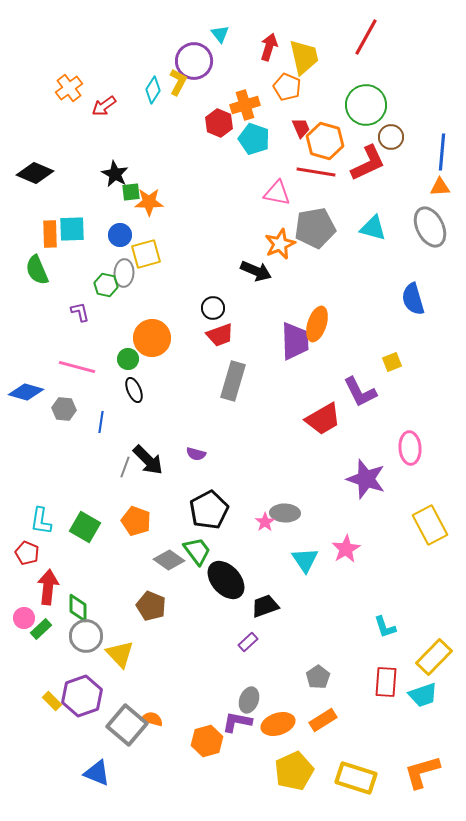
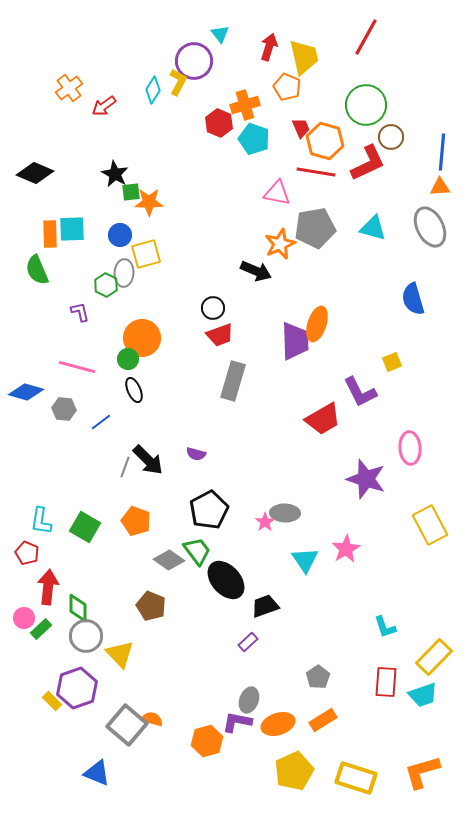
green hexagon at (106, 285): rotated 15 degrees clockwise
orange circle at (152, 338): moved 10 px left
blue line at (101, 422): rotated 45 degrees clockwise
purple hexagon at (82, 696): moved 5 px left, 8 px up
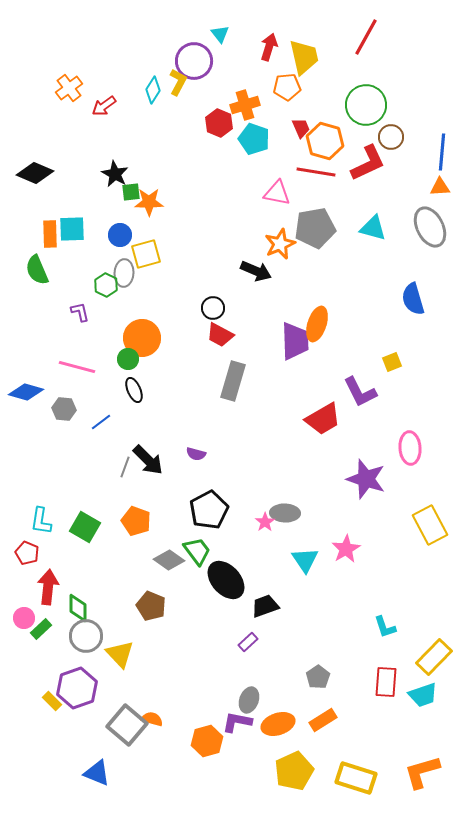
orange pentagon at (287, 87): rotated 28 degrees counterclockwise
red trapezoid at (220, 335): rotated 48 degrees clockwise
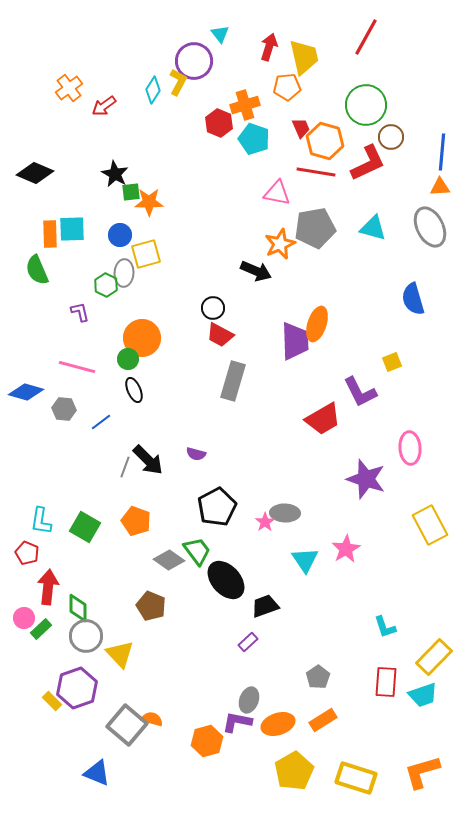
black pentagon at (209, 510): moved 8 px right, 3 px up
yellow pentagon at (294, 771): rotated 6 degrees counterclockwise
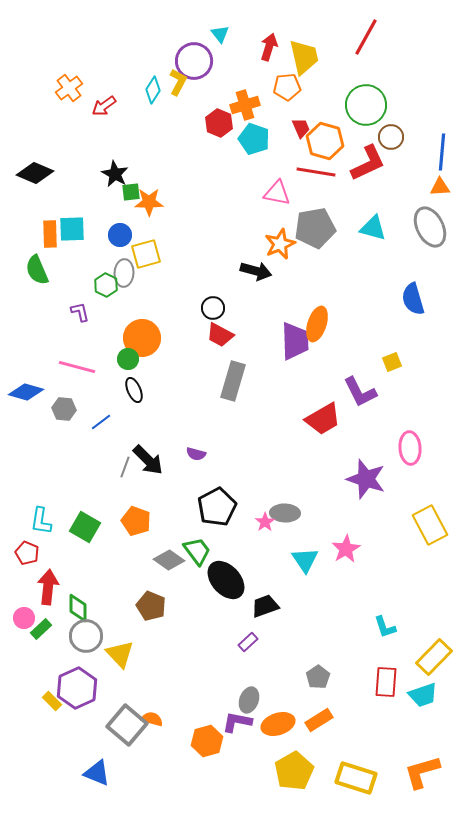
black arrow at (256, 271): rotated 8 degrees counterclockwise
purple hexagon at (77, 688): rotated 6 degrees counterclockwise
orange rectangle at (323, 720): moved 4 px left
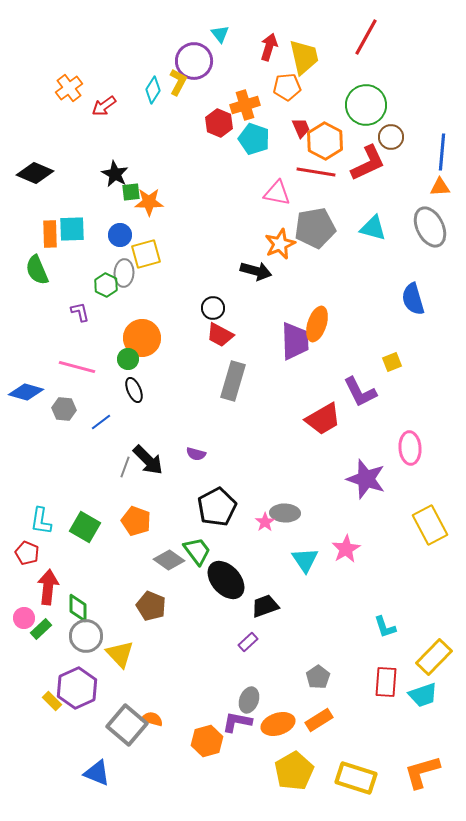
orange hexagon at (325, 141): rotated 12 degrees clockwise
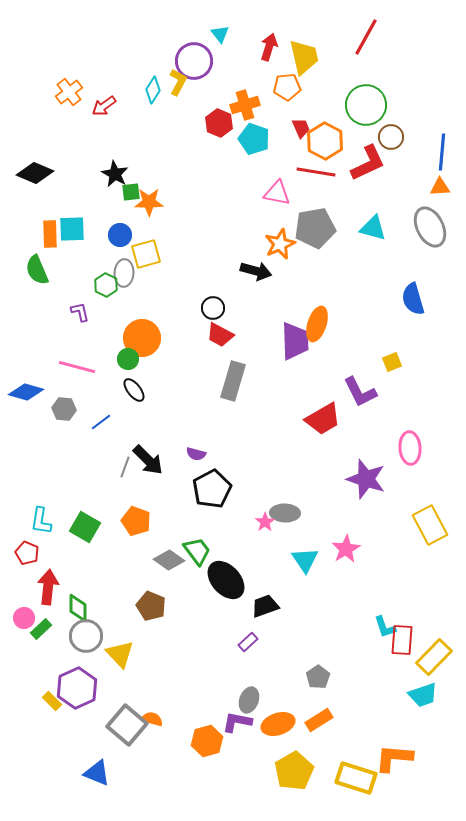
orange cross at (69, 88): moved 4 px down
black ellipse at (134, 390): rotated 15 degrees counterclockwise
black pentagon at (217, 507): moved 5 px left, 18 px up
red rectangle at (386, 682): moved 16 px right, 42 px up
orange L-shape at (422, 772): moved 28 px left, 14 px up; rotated 21 degrees clockwise
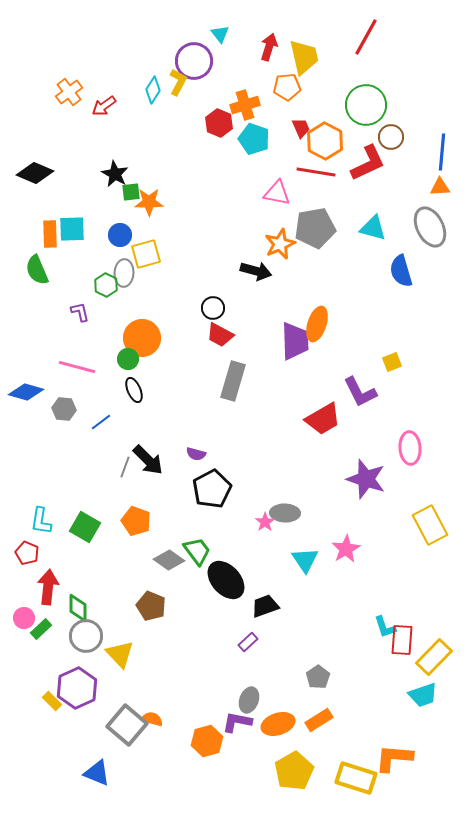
blue semicircle at (413, 299): moved 12 px left, 28 px up
black ellipse at (134, 390): rotated 15 degrees clockwise
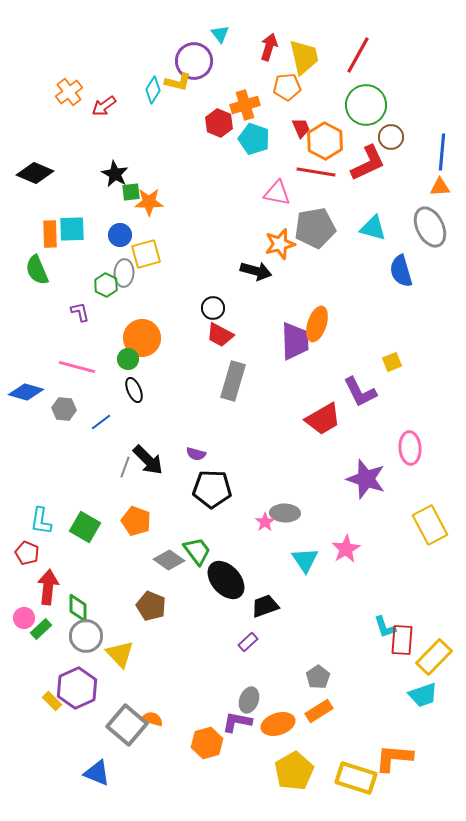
red line at (366, 37): moved 8 px left, 18 px down
yellow L-shape at (178, 82): rotated 76 degrees clockwise
orange star at (280, 244): rotated 8 degrees clockwise
black pentagon at (212, 489): rotated 30 degrees clockwise
orange rectangle at (319, 720): moved 9 px up
orange hexagon at (207, 741): moved 2 px down
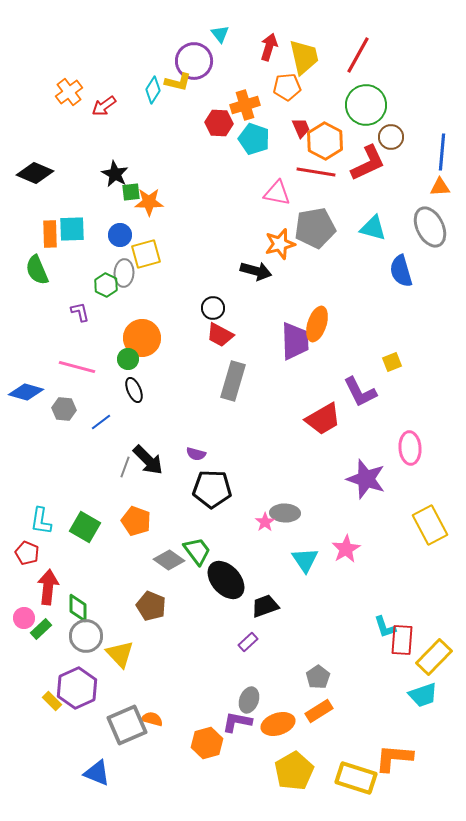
red hexagon at (219, 123): rotated 20 degrees counterclockwise
gray square at (127, 725): rotated 27 degrees clockwise
